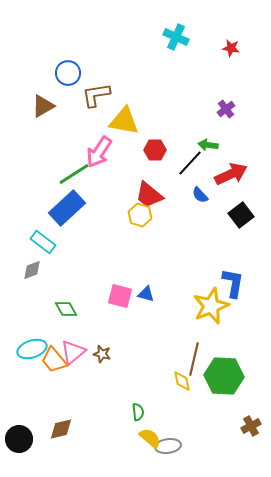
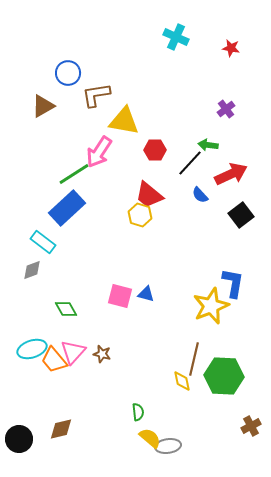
pink triangle: rotated 8 degrees counterclockwise
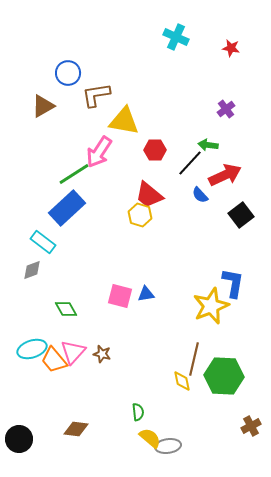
red arrow: moved 6 px left, 1 px down
blue triangle: rotated 24 degrees counterclockwise
brown diamond: moved 15 px right; rotated 20 degrees clockwise
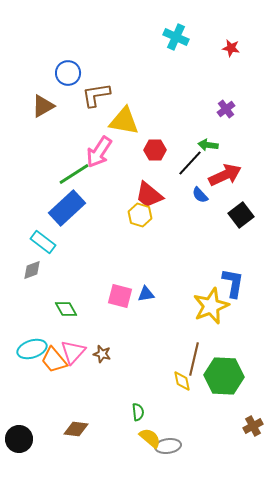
brown cross: moved 2 px right
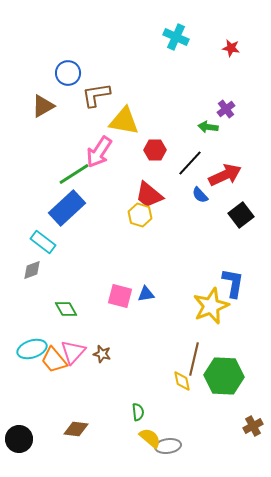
green arrow: moved 18 px up
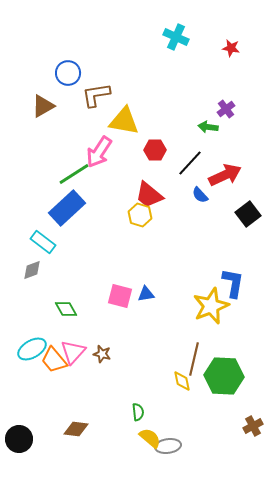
black square: moved 7 px right, 1 px up
cyan ellipse: rotated 12 degrees counterclockwise
